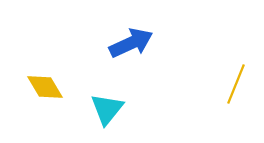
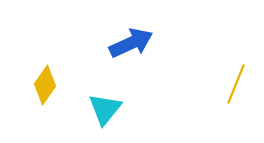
yellow diamond: moved 2 px up; rotated 66 degrees clockwise
cyan triangle: moved 2 px left
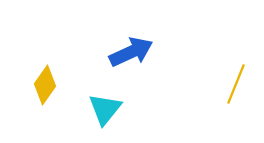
blue arrow: moved 9 px down
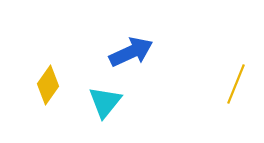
yellow diamond: moved 3 px right
cyan triangle: moved 7 px up
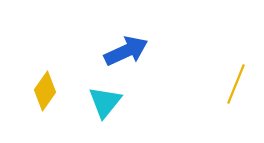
blue arrow: moved 5 px left, 1 px up
yellow diamond: moved 3 px left, 6 px down
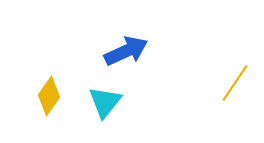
yellow line: moved 1 px left, 1 px up; rotated 12 degrees clockwise
yellow diamond: moved 4 px right, 5 px down
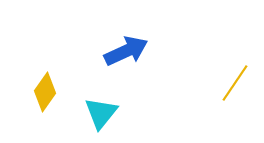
yellow diamond: moved 4 px left, 4 px up
cyan triangle: moved 4 px left, 11 px down
